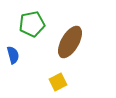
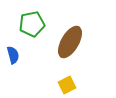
yellow square: moved 9 px right, 3 px down
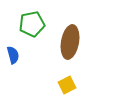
brown ellipse: rotated 20 degrees counterclockwise
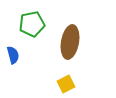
yellow square: moved 1 px left, 1 px up
